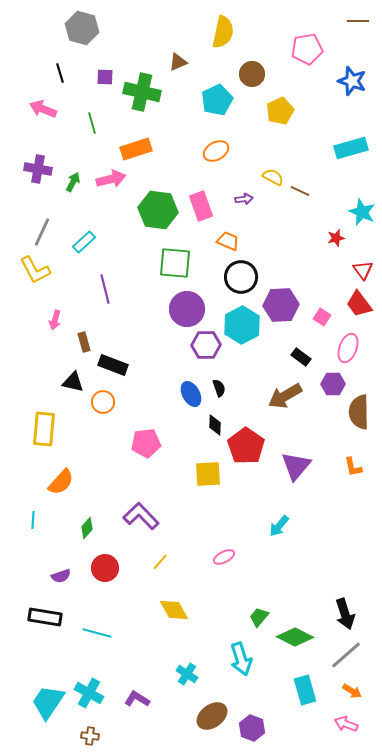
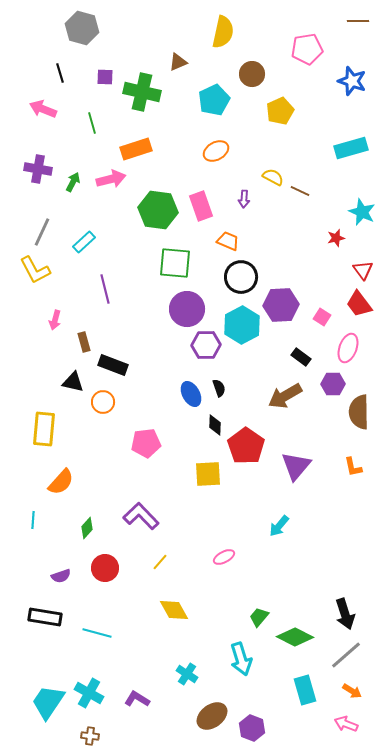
cyan pentagon at (217, 100): moved 3 px left
purple arrow at (244, 199): rotated 102 degrees clockwise
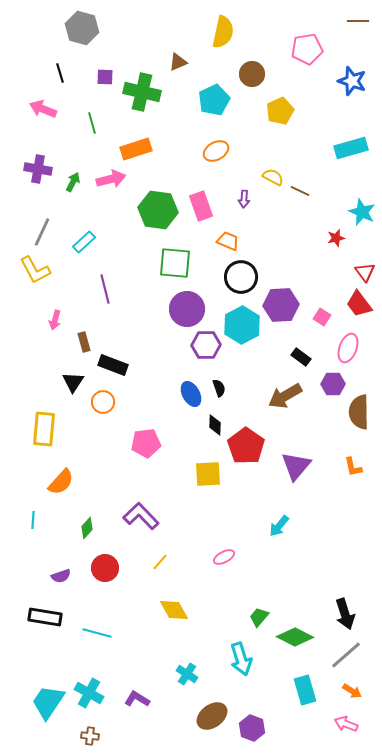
red triangle at (363, 270): moved 2 px right, 2 px down
black triangle at (73, 382): rotated 50 degrees clockwise
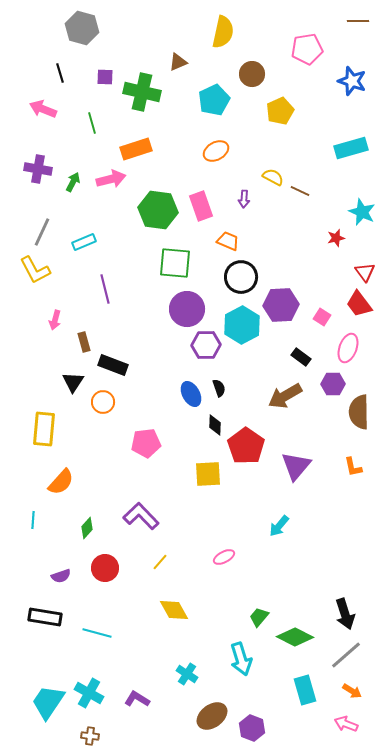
cyan rectangle at (84, 242): rotated 20 degrees clockwise
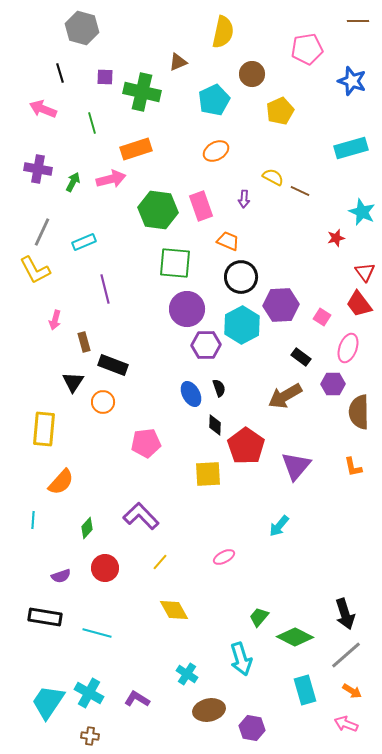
brown ellipse at (212, 716): moved 3 px left, 6 px up; rotated 24 degrees clockwise
purple hexagon at (252, 728): rotated 10 degrees counterclockwise
